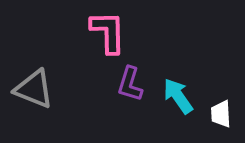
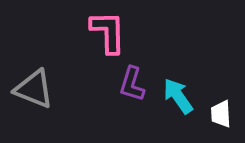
purple L-shape: moved 2 px right
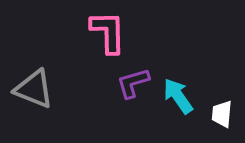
purple L-shape: moved 1 px right, 1 px up; rotated 57 degrees clockwise
white trapezoid: moved 1 px right; rotated 8 degrees clockwise
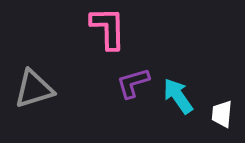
pink L-shape: moved 4 px up
gray triangle: rotated 39 degrees counterclockwise
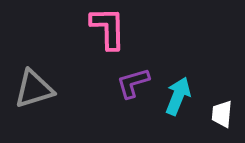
cyan arrow: rotated 57 degrees clockwise
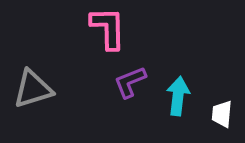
purple L-shape: moved 3 px left, 1 px up; rotated 6 degrees counterclockwise
gray triangle: moved 1 px left
cyan arrow: rotated 15 degrees counterclockwise
